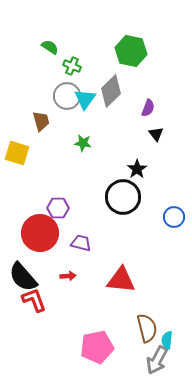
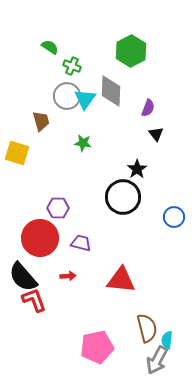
green hexagon: rotated 20 degrees clockwise
gray diamond: rotated 44 degrees counterclockwise
red circle: moved 5 px down
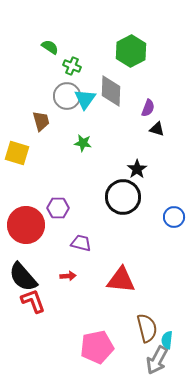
black triangle: moved 1 px right, 5 px up; rotated 35 degrees counterclockwise
red circle: moved 14 px left, 13 px up
red L-shape: moved 1 px left, 1 px down
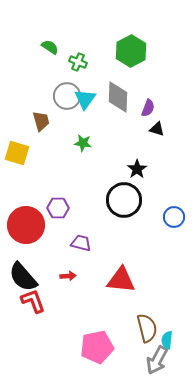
green cross: moved 6 px right, 4 px up
gray diamond: moved 7 px right, 6 px down
black circle: moved 1 px right, 3 px down
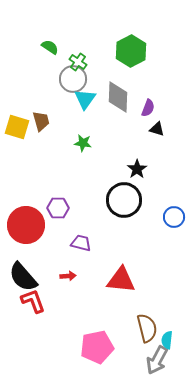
green cross: rotated 12 degrees clockwise
gray circle: moved 6 px right, 17 px up
yellow square: moved 26 px up
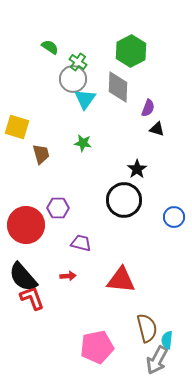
gray diamond: moved 10 px up
brown trapezoid: moved 33 px down
red L-shape: moved 1 px left, 3 px up
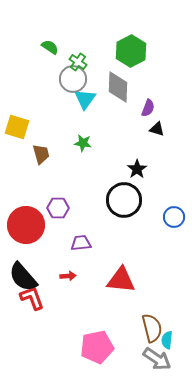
purple trapezoid: rotated 20 degrees counterclockwise
brown semicircle: moved 5 px right
gray arrow: moved 1 px up; rotated 84 degrees counterclockwise
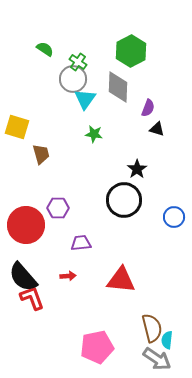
green semicircle: moved 5 px left, 2 px down
green star: moved 11 px right, 9 px up
